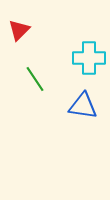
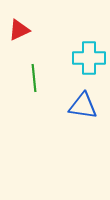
red triangle: rotated 20 degrees clockwise
green line: moved 1 px left, 1 px up; rotated 28 degrees clockwise
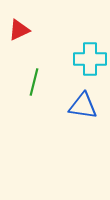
cyan cross: moved 1 px right, 1 px down
green line: moved 4 px down; rotated 20 degrees clockwise
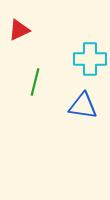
green line: moved 1 px right
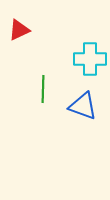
green line: moved 8 px right, 7 px down; rotated 12 degrees counterclockwise
blue triangle: rotated 12 degrees clockwise
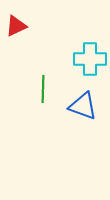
red triangle: moved 3 px left, 4 px up
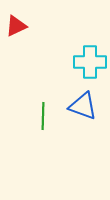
cyan cross: moved 3 px down
green line: moved 27 px down
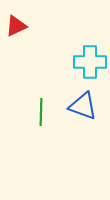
green line: moved 2 px left, 4 px up
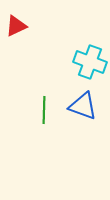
cyan cross: rotated 20 degrees clockwise
green line: moved 3 px right, 2 px up
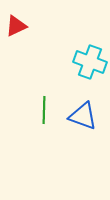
blue triangle: moved 10 px down
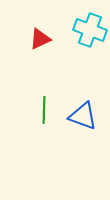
red triangle: moved 24 px right, 13 px down
cyan cross: moved 32 px up
